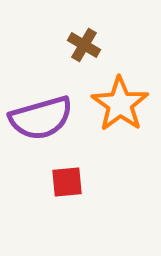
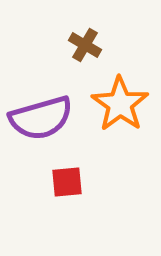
brown cross: moved 1 px right
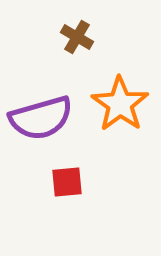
brown cross: moved 8 px left, 8 px up
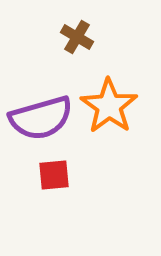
orange star: moved 11 px left, 2 px down
red square: moved 13 px left, 7 px up
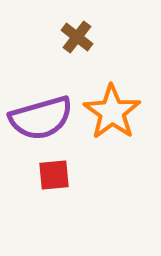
brown cross: rotated 8 degrees clockwise
orange star: moved 3 px right, 6 px down
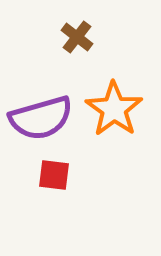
orange star: moved 2 px right, 3 px up
red square: rotated 12 degrees clockwise
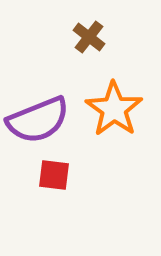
brown cross: moved 12 px right
purple semicircle: moved 3 px left, 2 px down; rotated 6 degrees counterclockwise
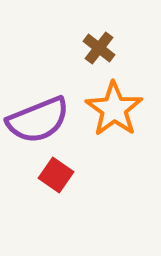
brown cross: moved 10 px right, 11 px down
red square: moved 2 px right; rotated 28 degrees clockwise
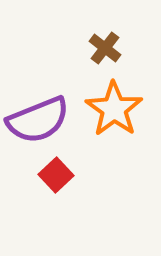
brown cross: moved 6 px right
red square: rotated 12 degrees clockwise
